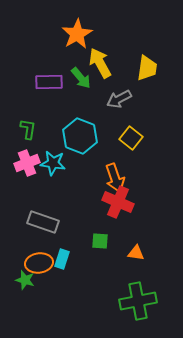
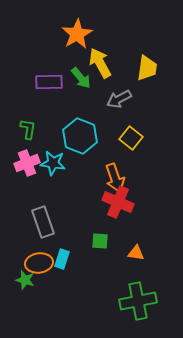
gray rectangle: rotated 52 degrees clockwise
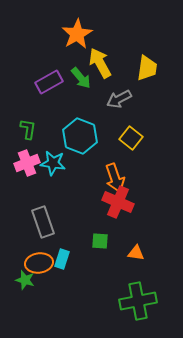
purple rectangle: rotated 28 degrees counterclockwise
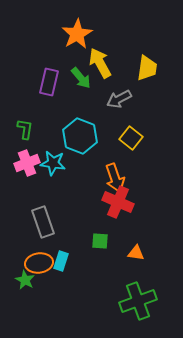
purple rectangle: rotated 48 degrees counterclockwise
green L-shape: moved 3 px left
cyan rectangle: moved 1 px left, 2 px down
green star: rotated 12 degrees clockwise
green cross: rotated 9 degrees counterclockwise
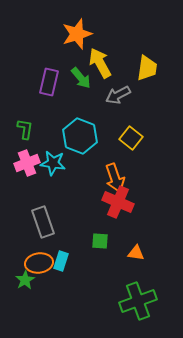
orange star: rotated 12 degrees clockwise
gray arrow: moved 1 px left, 4 px up
green star: rotated 12 degrees clockwise
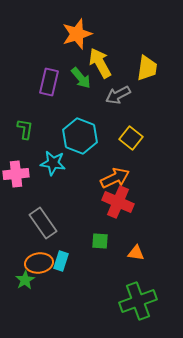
pink cross: moved 11 px left, 11 px down; rotated 15 degrees clockwise
orange arrow: rotated 96 degrees counterclockwise
gray rectangle: moved 1 px down; rotated 16 degrees counterclockwise
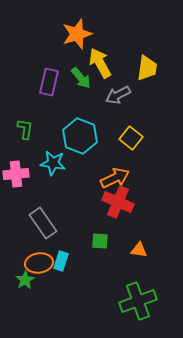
orange triangle: moved 3 px right, 3 px up
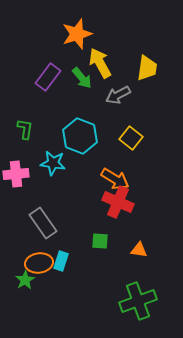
green arrow: moved 1 px right
purple rectangle: moved 1 px left, 5 px up; rotated 24 degrees clockwise
orange arrow: moved 1 px down; rotated 56 degrees clockwise
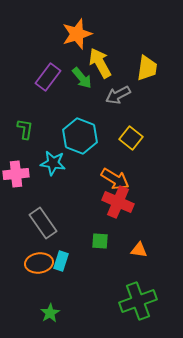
green star: moved 25 px right, 33 px down
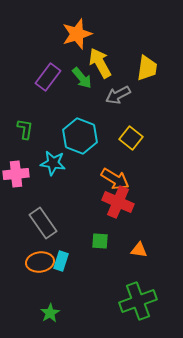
orange ellipse: moved 1 px right, 1 px up
